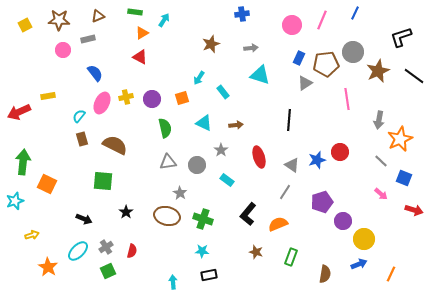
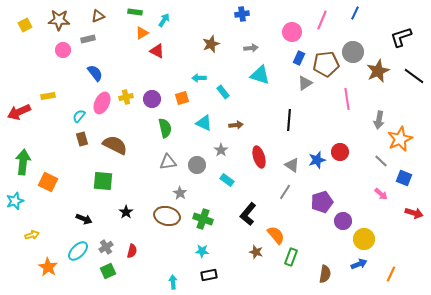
pink circle at (292, 25): moved 7 px down
red triangle at (140, 57): moved 17 px right, 6 px up
cyan arrow at (199, 78): rotated 56 degrees clockwise
orange square at (47, 184): moved 1 px right, 2 px up
red arrow at (414, 210): moved 3 px down
orange semicircle at (278, 224): moved 2 px left, 11 px down; rotated 72 degrees clockwise
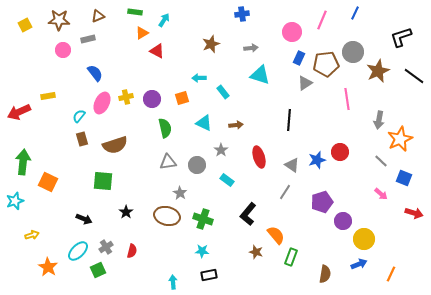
brown semicircle at (115, 145): rotated 135 degrees clockwise
green square at (108, 271): moved 10 px left, 1 px up
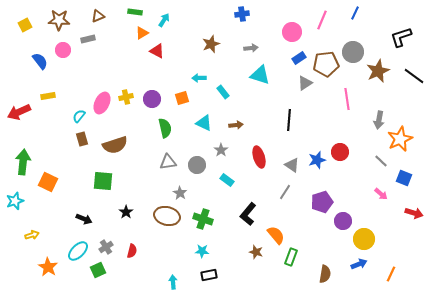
blue rectangle at (299, 58): rotated 32 degrees clockwise
blue semicircle at (95, 73): moved 55 px left, 12 px up
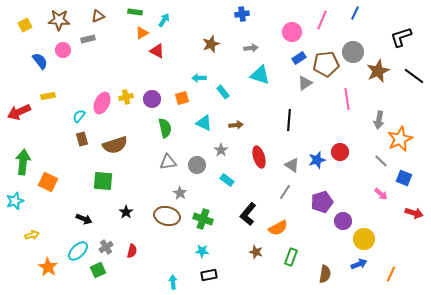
orange semicircle at (276, 235): moved 2 px right, 7 px up; rotated 102 degrees clockwise
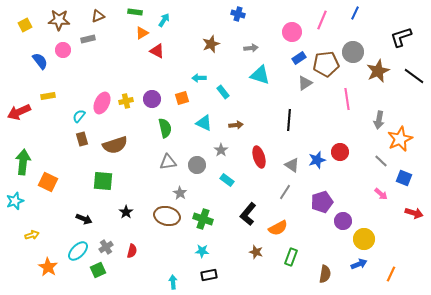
blue cross at (242, 14): moved 4 px left; rotated 24 degrees clockwise
yellow cross at (126, 97): moved 4 px down
